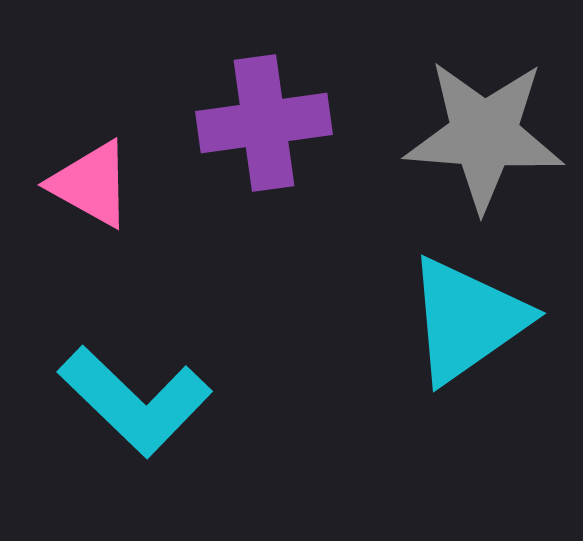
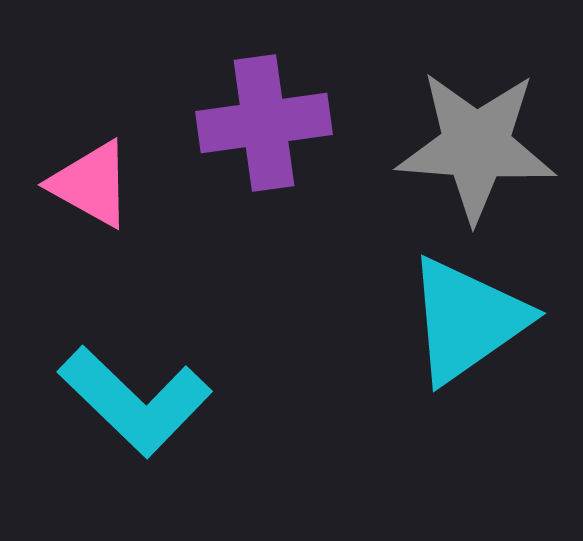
gray star: moved 8 px left, 11 px down
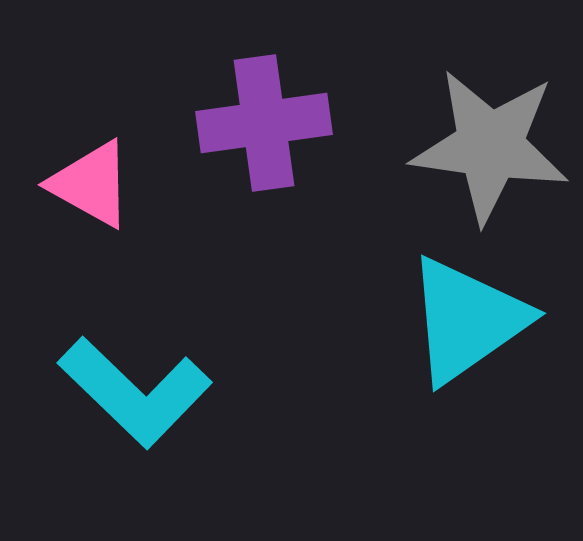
gray star: moved 14 px right; rotated 4 degrees clockwise
cyan L-shape: moved 9 px up
